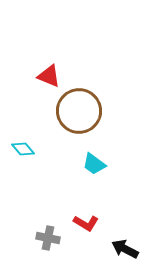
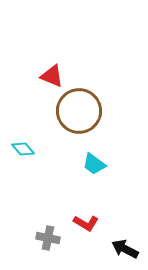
red triangle: moved 3 px right
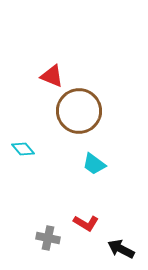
black arrow: moved 4 px left
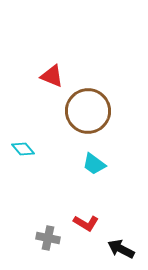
brown circle: moved 9 px right
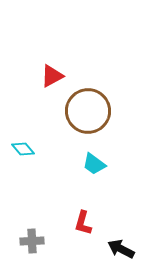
red triangle: rotated 50 degrees counterclockwise
red L-shape: moved 3 px left; rotated 75 degrees clockwise
gray cross: moved 16 px left, 3 px down; rotated 15 degrees counterclockwise
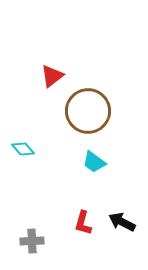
red triangle: rotated 10 degrees counterclockwise
cyan trapezoid: moved 2 px up
black arrow: moved 1 px right, 27 px up
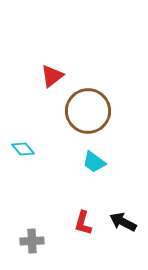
black arrow: moved 1 px right
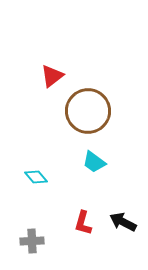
cyan diamond: moved 13 px right, 28 px down
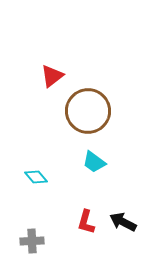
red L-shape: moved 3 px right, 1 px up
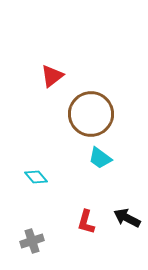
brown circle: moved 3 px right, 3 px down
cyan trapezoid: moved 6 px right, 4 px up
black arrow: moved 4 px right, 4 px up
gray cross: rotated 15 degrees counterclockwise
